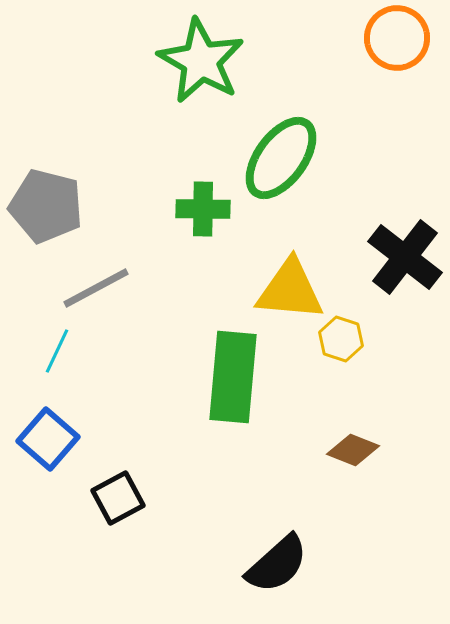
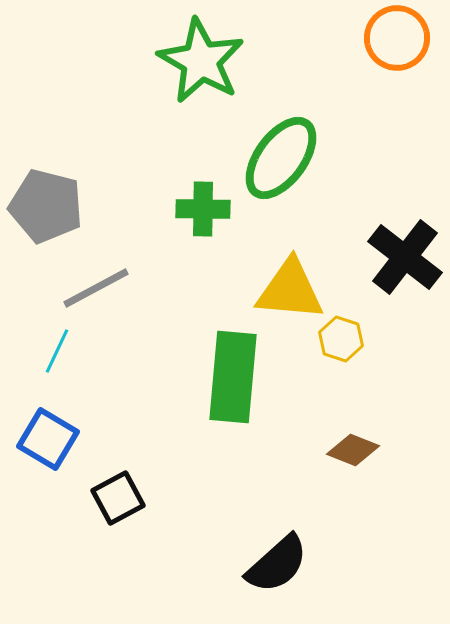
blue square: rotated 10 degrees counterclockwise
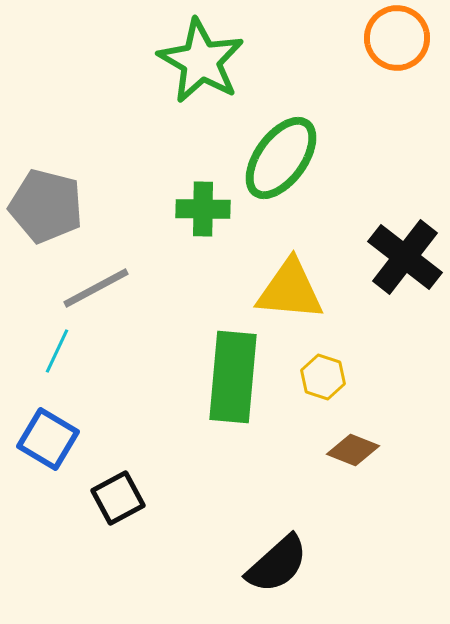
yellow hexagon: moved 18 px left, 38 px down
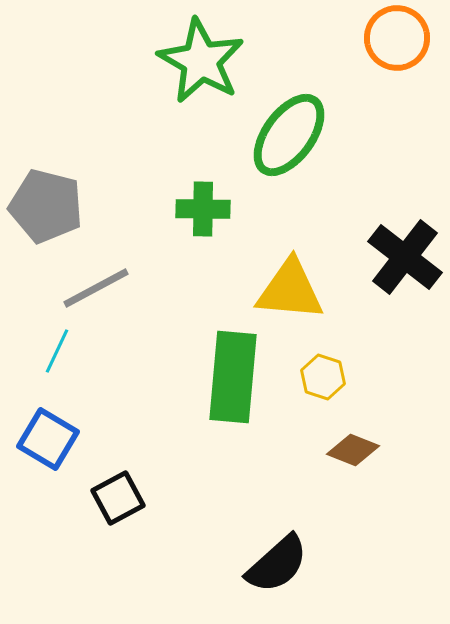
green ellipse: moved 8 px right, 23 px up
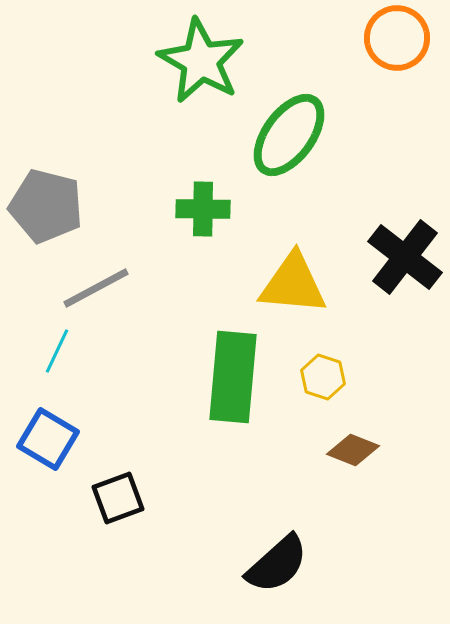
yellow triangle: moved 3 px right, 6 px up
black square: rotated 8 degrees clockwise
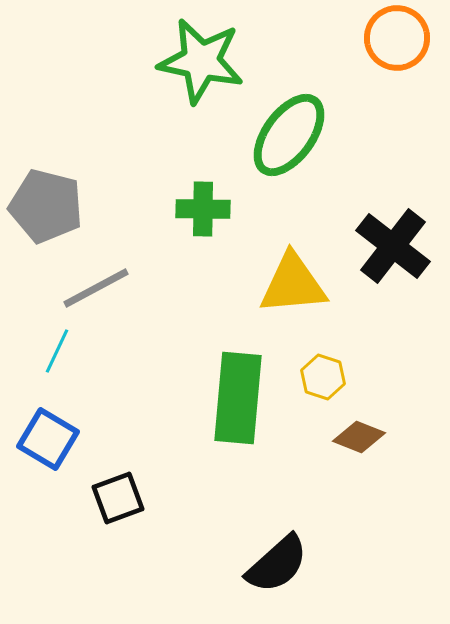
green star: rotated 18 degrees counterclockwise
black cross: moved 12 px left, 11 px up
yellow triangle: rotated 10 degrees counterclockwise
green rectangle: moved 5 px right, 21 px down
brown diamond: moved 6 px right, 13 px up
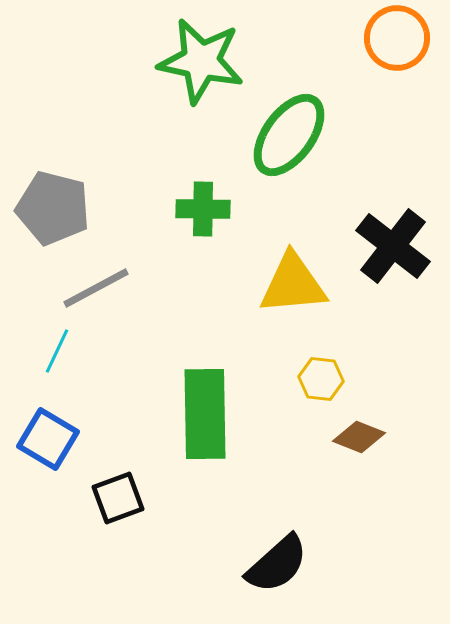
gray pentagon: moved 7 px right, 2 px down
yellow hexagon: moved 2 px left, 2 px down; rotated 12 degrees counterclockwise
green rectangle: moved 33 px left, 16 px down; rotated 6 degrees counterclockwise
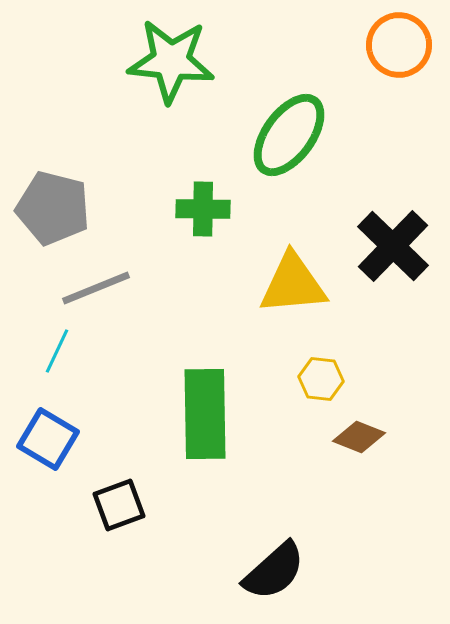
orange circle: moved 2 px right, 7 px down
green star: moved 30 px left; rotated 6 degrees counterclockwise
black cross: rotated 6 degrees clockwise
gray line: rotated 6 degrees clockwise
black square: moved 1 px right, 7 px down
black semicircle: moved 3 px left, 7 px down
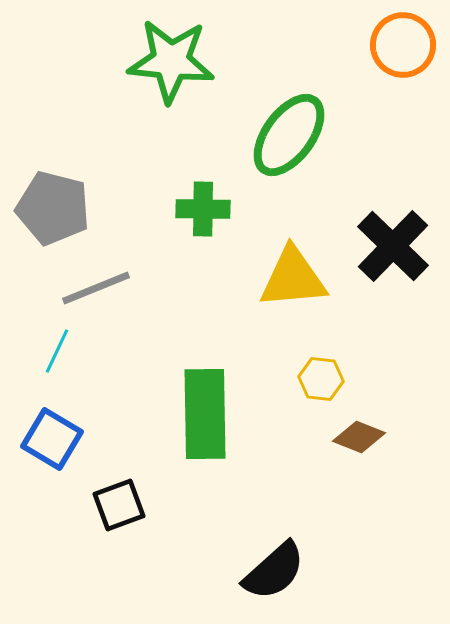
orange circle: moved 4 px right
yellow triangle: moved 6 px up
blue square: moved 4 px right
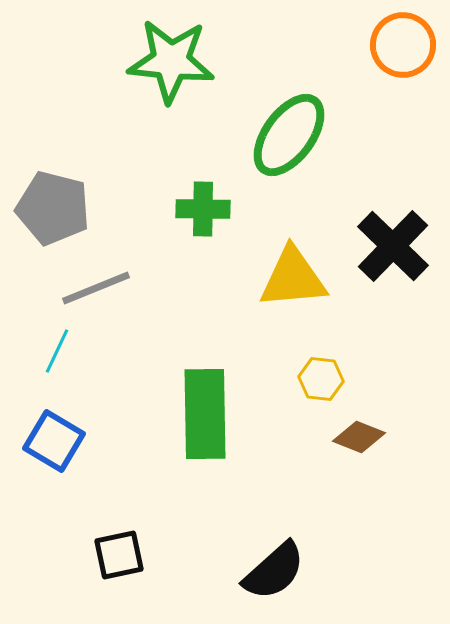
blue square: moved 2 px right, 2 px down
black square: moved 50 px down; rotated 8 degrees clockwise
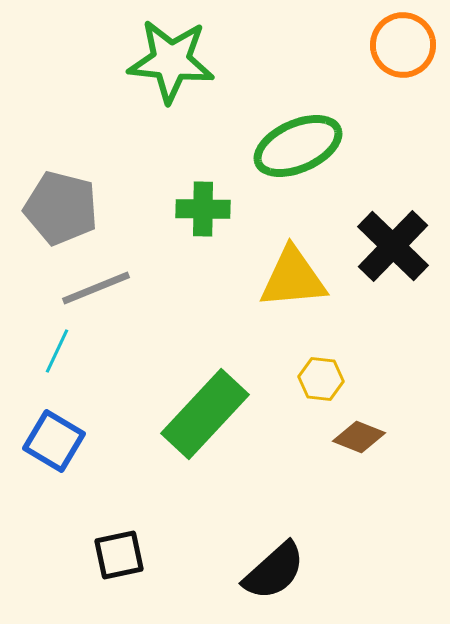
green ellipse: moved 9 px right, 11 px down; rotated 30 degrees clockwise
gray pentagon: moved 8 px right
green rectangle: rotated 44 degrees clockwise
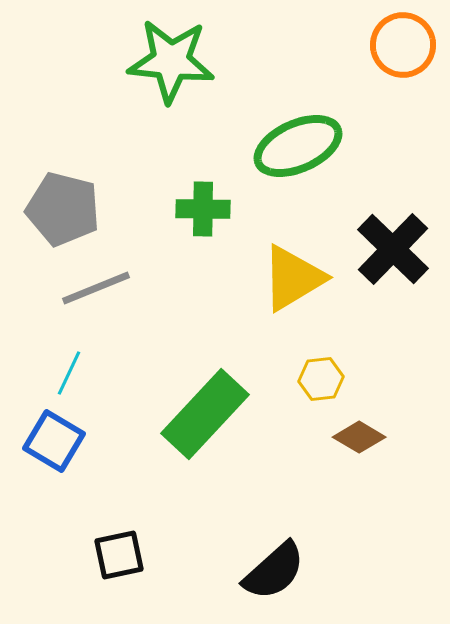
gray pentagon: moved 2 px right, 1 px down
black cross: moved 3 px down
yellow triangle: rotated 26 degrees counterclockwise
cyan line: moved 12 px right, 22 px down
yellow hexagon: rotated 12 degrees counterclockwise
brown diamond: rotated 9 degrees clockwise
